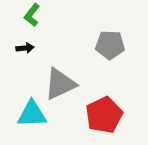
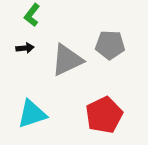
gray triangle: moved 7 px right, 24 px up
cyan triangle: rotated 16 degrees counterclockwise
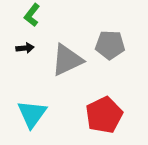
cyan triangle: rotated 36 degrees counterclockwise
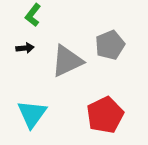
green L-shape: moved 1 px right
gray pentagon: rotated 24 degrees counterclockwise
gray triangle: moved 1 px down
red pentagon: moved 1 px right
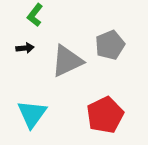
green L-shape: moved 2 px right
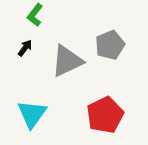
black arrow: rotated 48 degrees counterclockwise
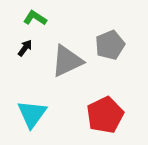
green L-shape: moved 3 px down; rotated 85 degrees clockwise
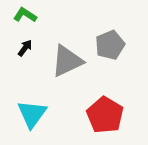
green L-shape: moved 10 px left, 3 px up
red pentagon: rotated 15 degrees counterclockwise
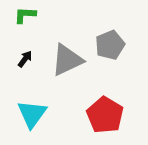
green L-shape: rotated 30 degrees counterclockwise
black arrow: moved 11 px down
gray triangle: moved 1 px up
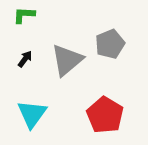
green L-shape: moved 1 px left
gray pentagon: moved 1 px up
gray triangle: rotated 15 degrees counterclockwise
